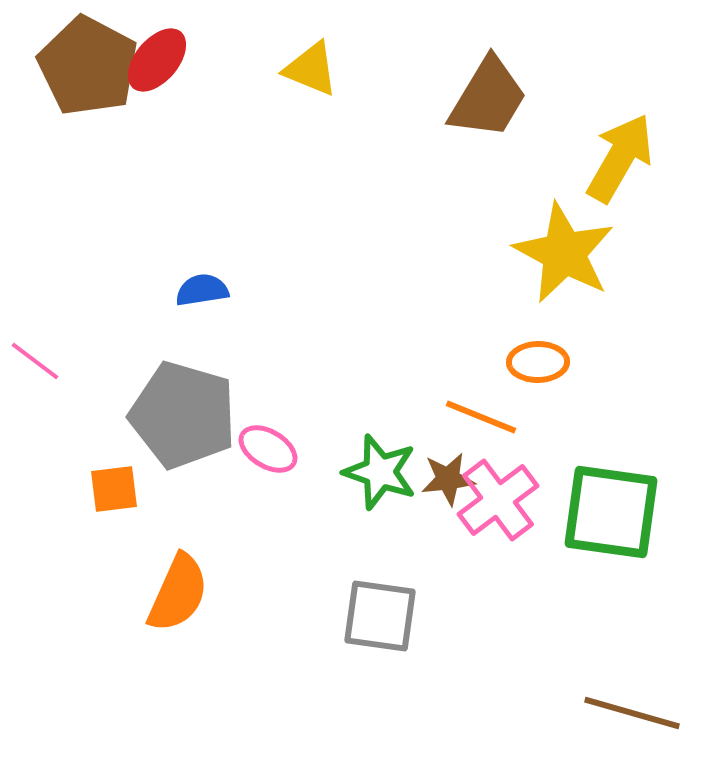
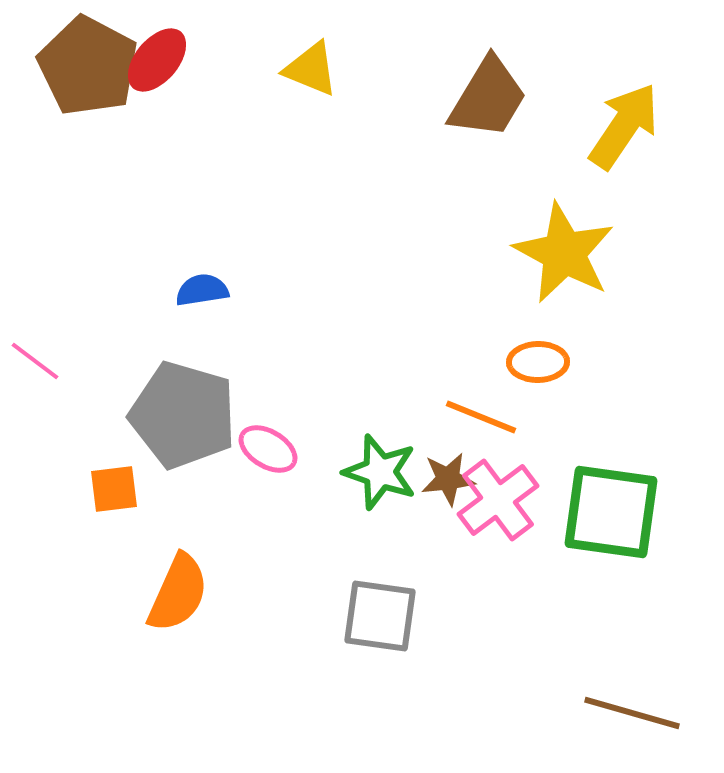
yellow arrow: moved 4 px right, 32 px up; rotated 4 degrees clockwise
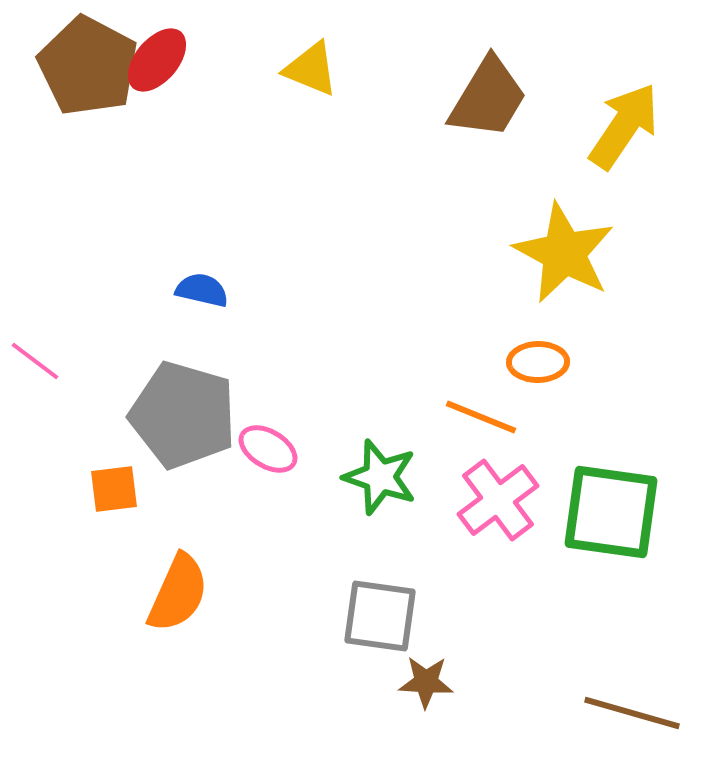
blue semicircle: rotated 22 degrees clockwise
green star: moved 5 px down
brown star: moved 22 px left, 203 px down; rotated 10 degrees clockwise
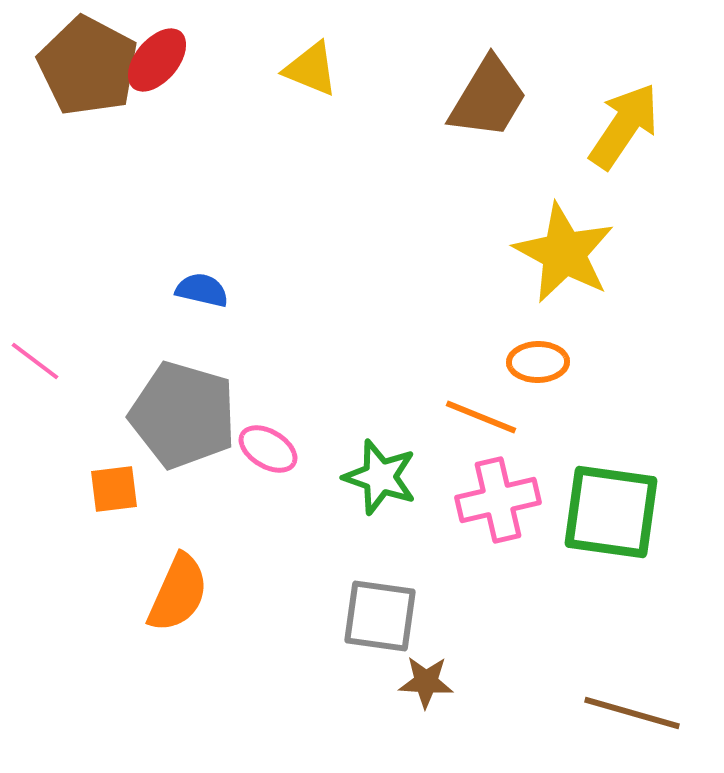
pink cross: rotated 24 degrees clockwise
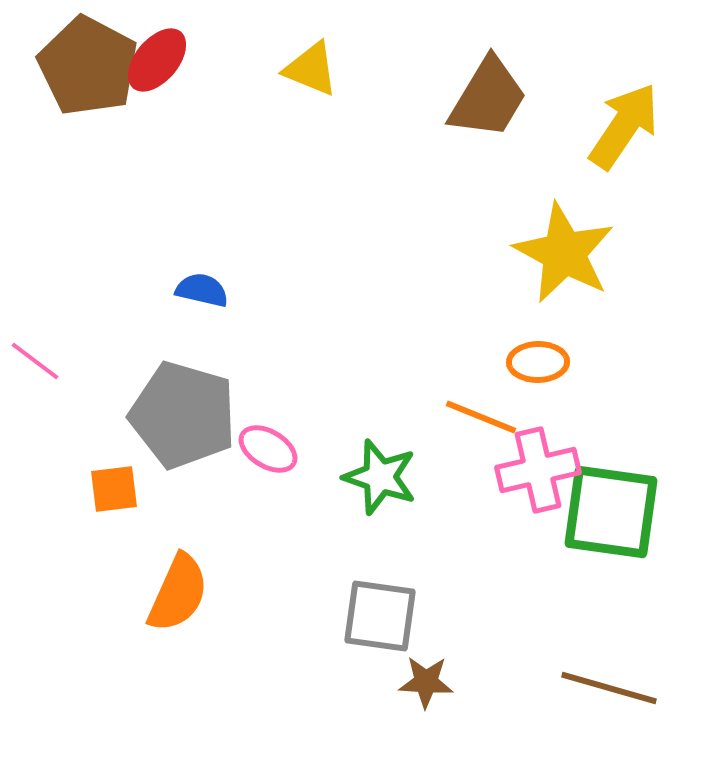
pink cross: moved 40 px right, 30 px up
brown line: moved 23 px left, 25 px up
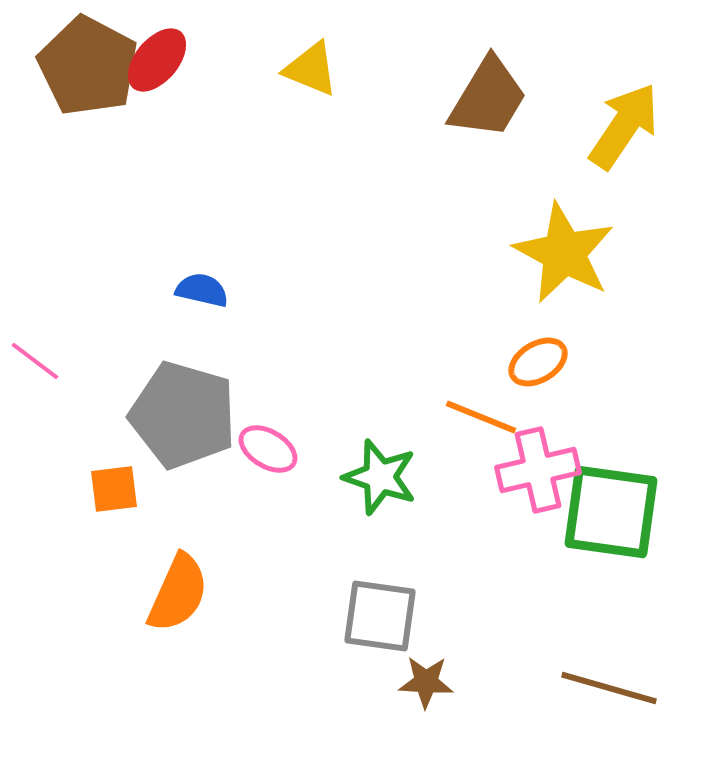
orange ellipse: rotated 30 degrees counterclockwise
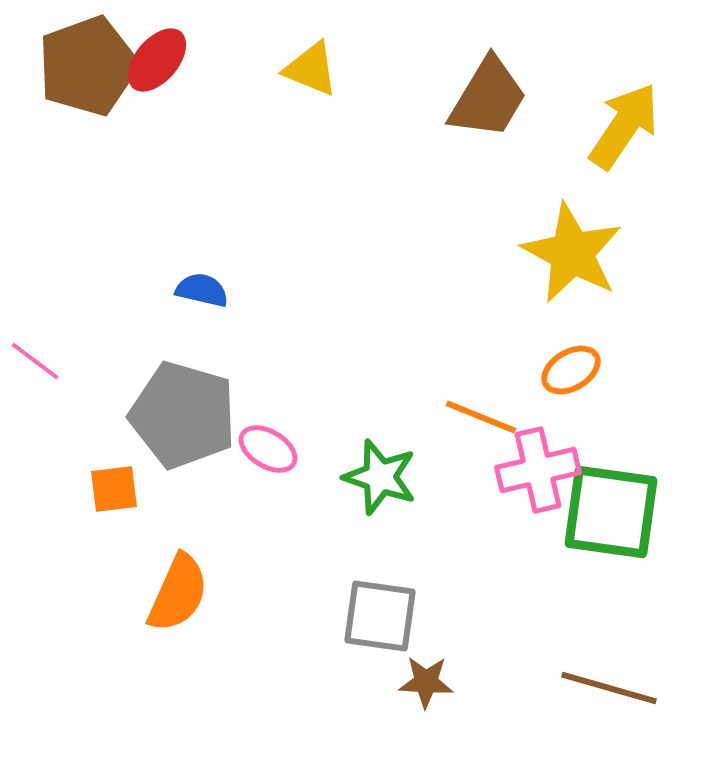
brown pentagon: rotated 24 degrees clockwise
yellow star: moved 8 px right
orange ellipse: moved 33 px right, 8 px down
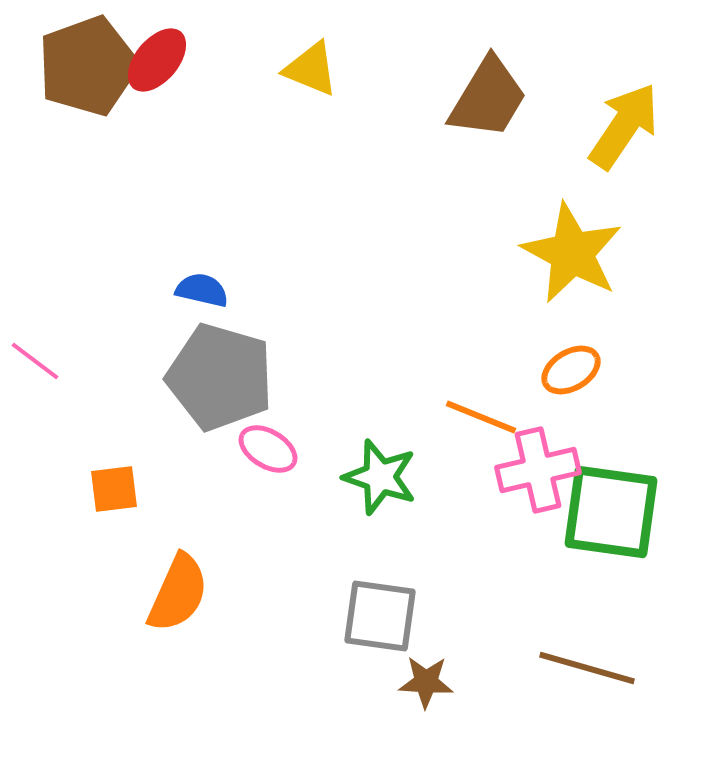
gray pentagon: moved 37 px right, 38 px up
brown line: moved 22 px left, 20 px up
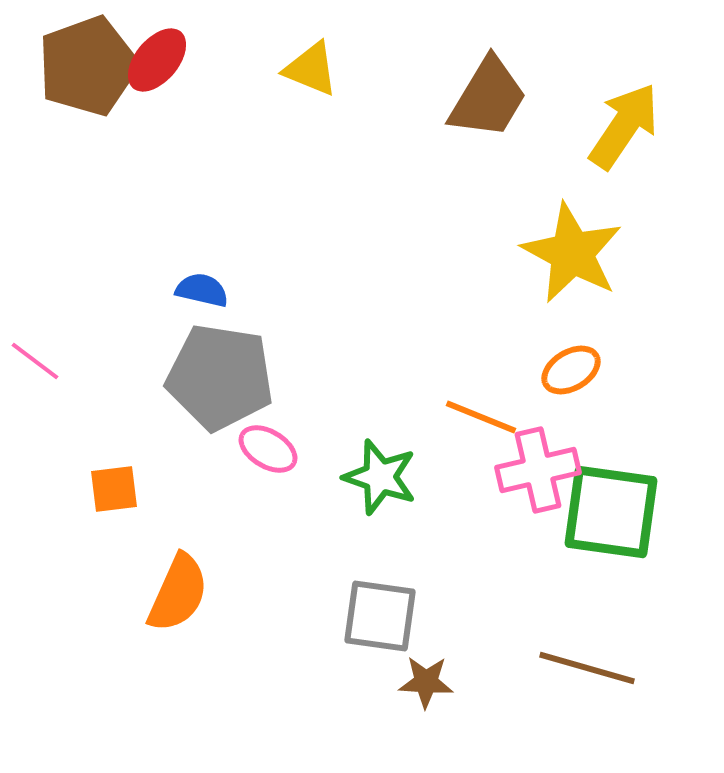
gray pentagon: rotated 7 degrees counterclockwise
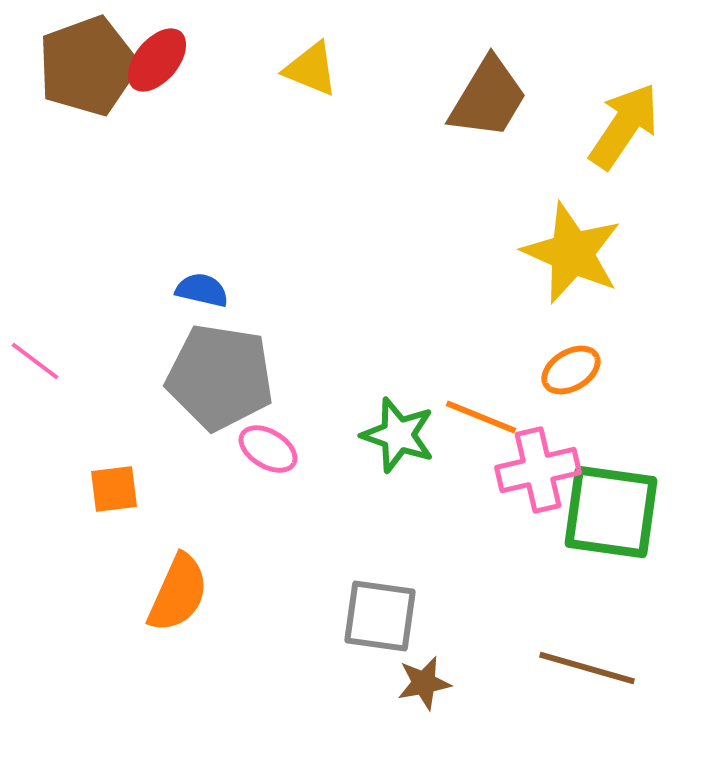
yellow star: rotated 4 degrees counterclockwise
green star: moved 18 px right, 42 px up
brown star: moved 2 px left, 1 px down; rotated 14 degrees counterclockwise
